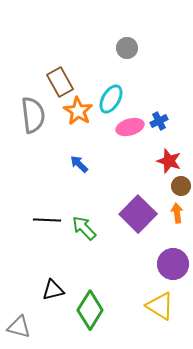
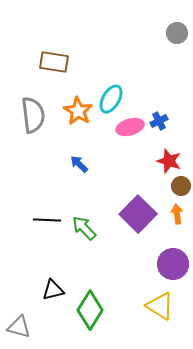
gray circle: moved 50 px right, 15 px up
brown rectangle: moved 6 px left, 20 px up; rotated 52 degrees counterclockwise
orange arrow: moved 1 px down
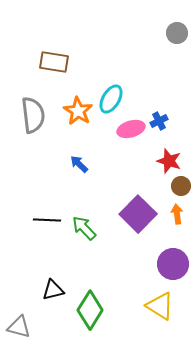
pink ellipse: moved 1 px right, 2 px down
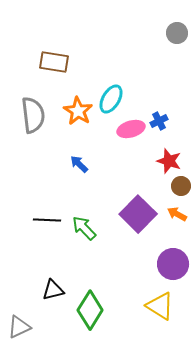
orange arrow: rotated 54 degrees counterclockwise
gray triangle: rotated 40 degrees counterclockwise
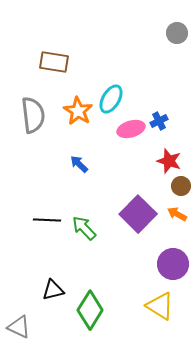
gray triangle: rotated 50 degrees clockwise
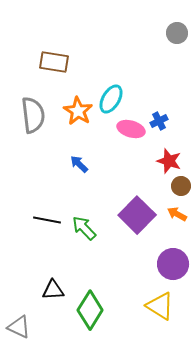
pink ellipse: rotated 32 degrees clockwise
purple square: moved 1 px left, 1 px down
black line: rotated 8 degrees clockwise
black triangle: rotated 10 degrees clockwise
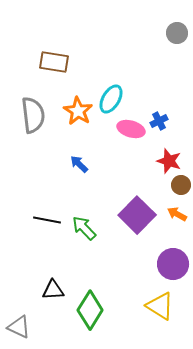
brown circle: moved 1 px up
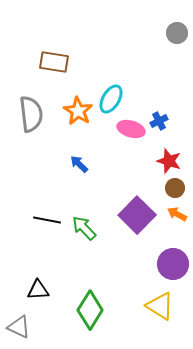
gray semicircle: moved 2 px left, 1 px up
brown circle: moved 6 px left, 3 px down
black triangle: moved 15 px left
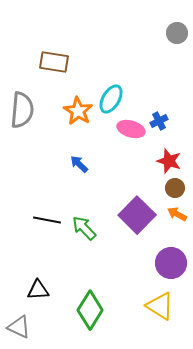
gray semicircle: moved 9 px left, 4 px up; rotated 12 degrees clockwise
purple circle: moved 2 px left, 1 px up
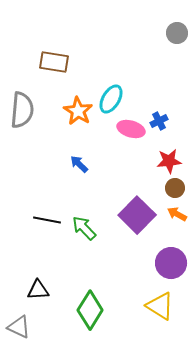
red star: rotated 25 degrees counterclockwise
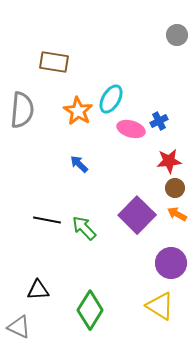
gray circle: moved 2 px down
